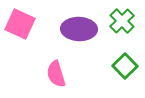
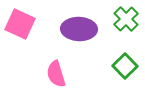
green cross: moved 4 px right, 2 px up
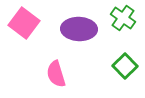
green cross: moved 3 px left, 1 px up; rotated 10 degrees counterclockwise
pink square: moved 4 px right, 1 px up; rotated 12 degrees clockwise
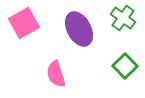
pink square: rotated 24 degrees clockwise
purple ellipse: rotated 60 degrees clockwise
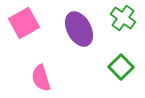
green square: moved 4 px left, 1 px down
pink semicircle: moved 15 px left, 4 px down
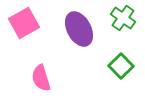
green square: moved 1 px up
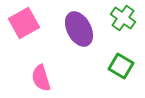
green square: rotated 15 degrees counterclockwise
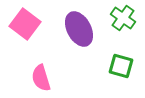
pink square: moved 1 px right, 1 px down; rotated 24 degrees counterclockwise
green square: rotated 15 degrees counterclockwise
